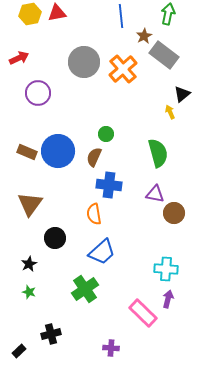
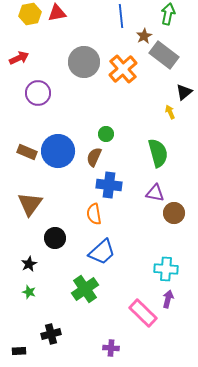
black triangle: moved 2 px right, 2 px up
purple triangle: moved 1 px up
black rectangle: rotated 40 degrees clockwise
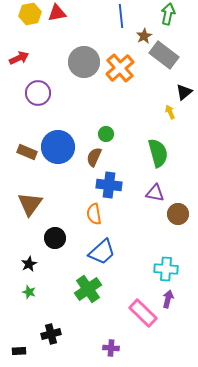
orange cross: moved 3 px left, 1 px up
blue circle: moved 4 px up
brown circle: moved 4 px right, 1 px down
green cross: moved 3 px right
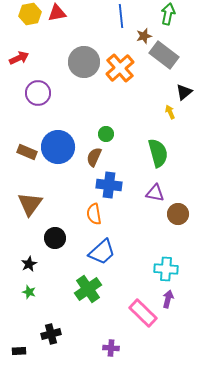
brown star: rotated 14 degrees clockwise
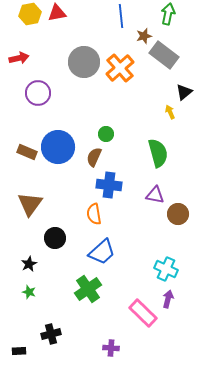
red arrow: rotated 12 degrees clockwise
purple triangle: moved 2 px down
cyan cross: rotated 20 degrees clockwise
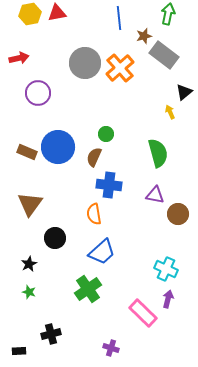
blue line: moved 2 px left, 2 px down
gray circle: moved 1 px right, 1 px down
purple cross: rotated 14 degrees clockwise
